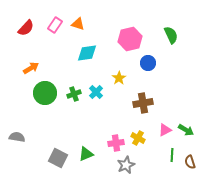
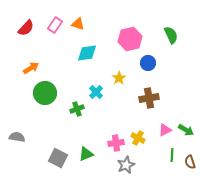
green cross: moved 3 px right, 15 px down
brown cross: moved 6 px right, 5 px up
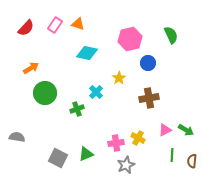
cyan diamond: rotated 20 degrees clockwise
brown semicircle: moved 2 px right, 1 px up; rotated 24 degrees clockwise
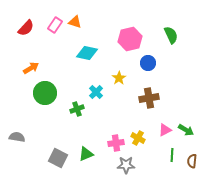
orange triangle: moved 3 px left, 2 px up
gray star: rotated 24 degrees clockwise
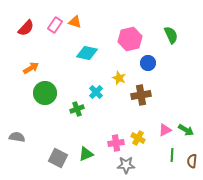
yellow star: rotated 16 degrees counterclockwise
brown cross: moved 8 px left, 3 px up
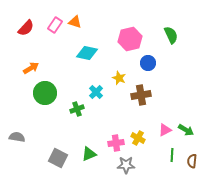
green triangle: moved 3 px right
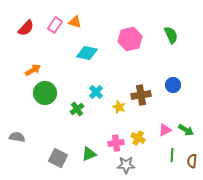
blue circle: moved 25 px right, 22 px down
orange arrow: moved 2 px right, 2 px down
yellow star: moved 29 px down
green cross: rotated 16 degrees counterclockwise
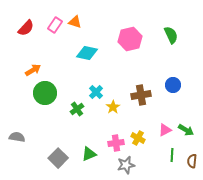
yellow star: moved 6 px left; rotated 16 degrees clockwise
gray square: rotated 18 degrees clockwise
gray star: rotated 12 degrees counterclockwise
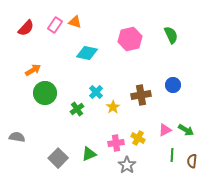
gray star: moved 1 px right; rotated 24 degrees counterclockwise
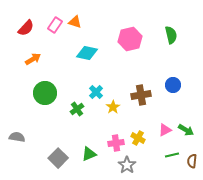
green semicircle: rotated 12 degrees clockwise
orange arrow: moved 11 px up
green line: rotated 72 degrees clockwise
